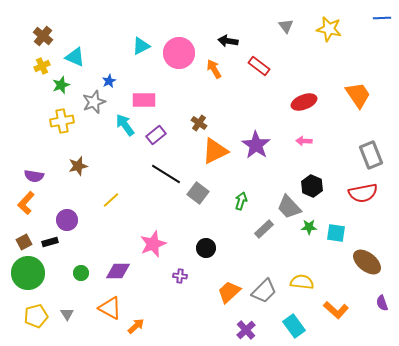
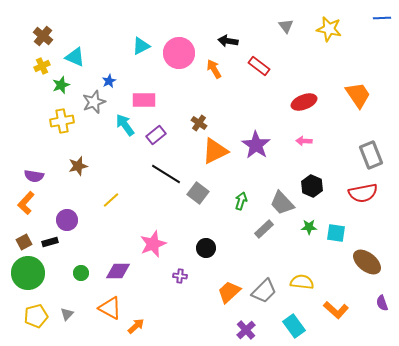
gray trapezoid at (289, 207): moved 7 px left, 4 px up
gray triangle at (67, 314): rotated 16 degrees clockwise
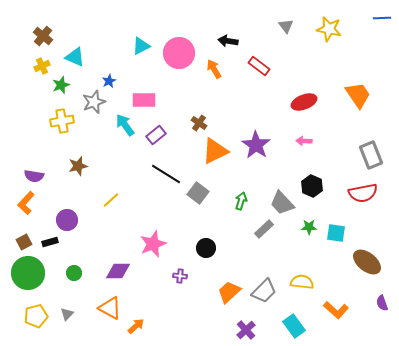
green circle at (81, 273): moved 7 px left
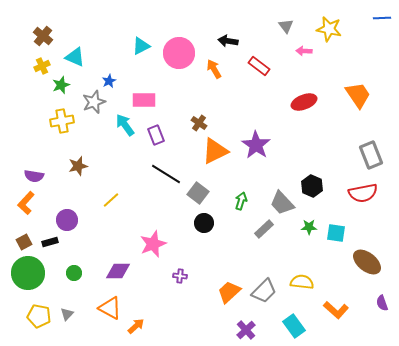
purple rectangle at (156, 135): rotated 72 degrees counterclockwise
pink arrow at (304, 141): moved 90 px up
black circle at (206, 248): moved 2 px left, 25 px up
yellow pentagon at (36, 316): moved 3 px right; rotated 25 degrees clockwise
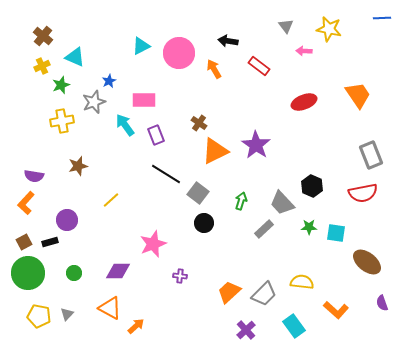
gray trapezoid at (264, 291): moved 3 px down
